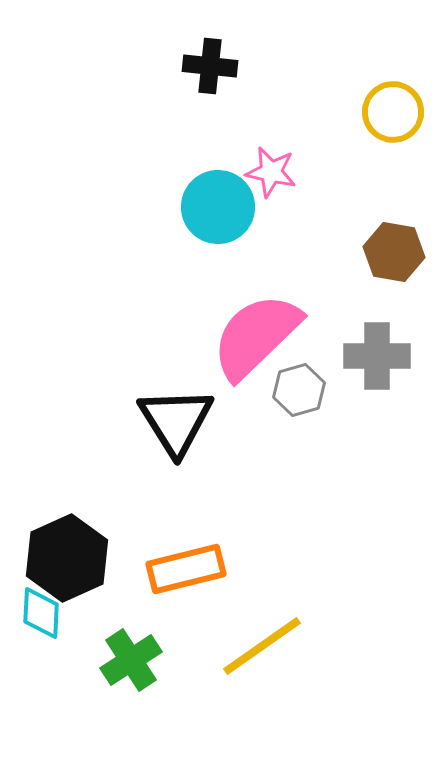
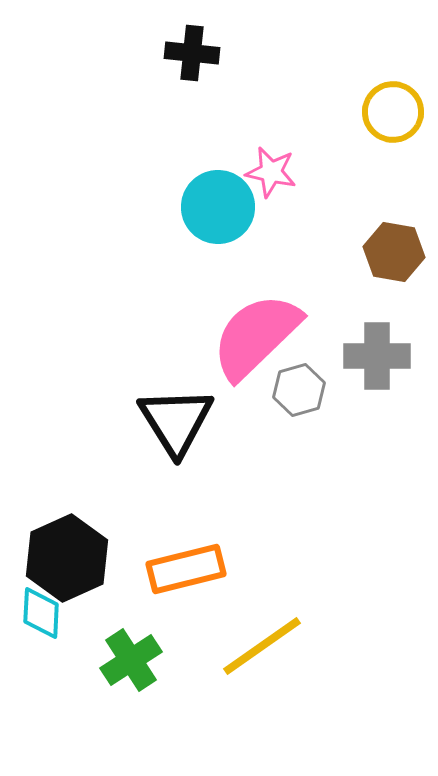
black cross: moved 18 px left, 13 px up
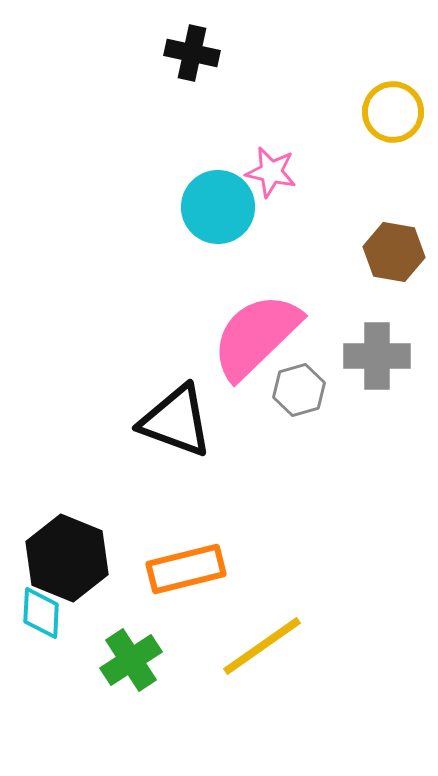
black cross: rotated 6 degrees clockwise
black triangle: rotated 38 degrees counterclockwise
black hexagon: rotated 14 degrees counterclockwise
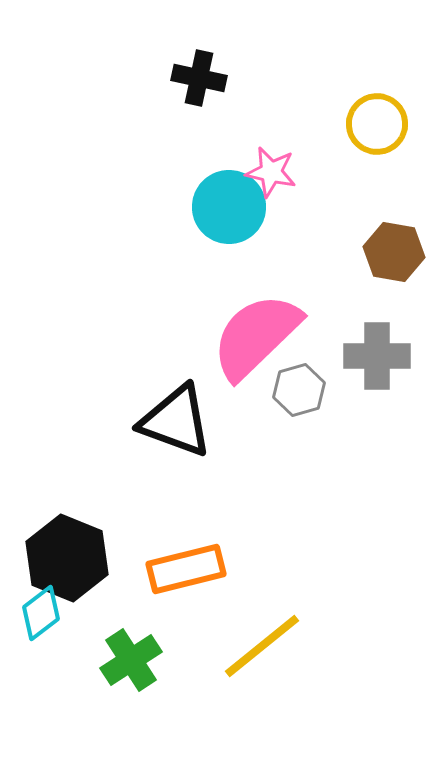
black cross: moved 7 px right, 25 px down
yellow circle: moved 16 px left, 12 px down
cyan circle: moved 11 px right
cyan diamond: rotated 50 degrees clockwise
yellow line: rotated 4 degrees counterclockwise
